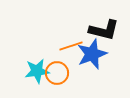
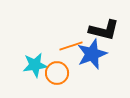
cyan star: moved 2 px left, 6 px up
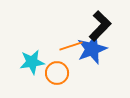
black L-shape: moved 4 px left, 4 px up; rotated 60 degrees counterclockwise
blue star: moved 5 px up
cyan star: moved 3 px left, 3 px up
